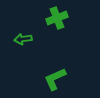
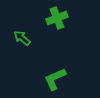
green arrow: moved 1 px left, 1 px up; rotated 48 degrees clockwise
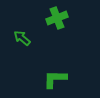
green L-shape: rotated 25 degrees clockwise
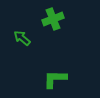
green cross: moved 4 px left, 1 px down
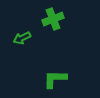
green arrow: rotated 66 degrees counterclockwise
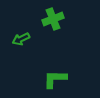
green arrow: moved 1 px left, 1 px down
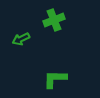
green cross: moved 1 px right, 1 px down
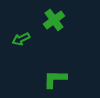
green cross: rotated 15 degrees counterclockwise
